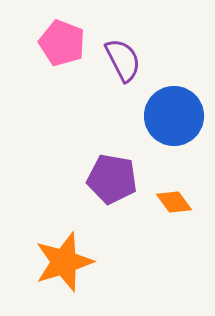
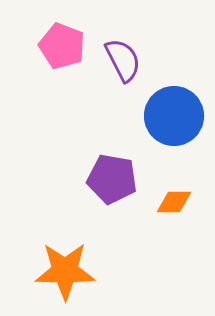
pink pentagon: moved 3 px down
orange diamond: rotated 54 degrees counterclockwise
orange star: moved 1 px right, 9 px down; rotated 18 degrees clockwise
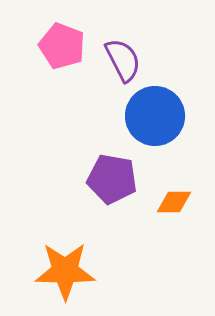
blue circle: moved 19 px left
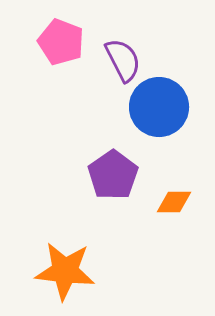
pink pentagon: moved 1 px left, 4 px up
blue circle: moved 4 px right, 9 px up
purple pentagon: moved 1 px right, 4 px up; rotated 27 degrees clockwise
orange star: rotated 6 degrees clockwise
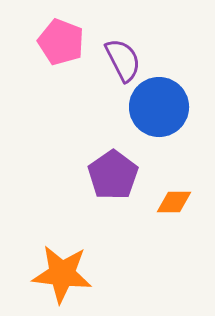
orange star: moved 3 px left, 3 px down
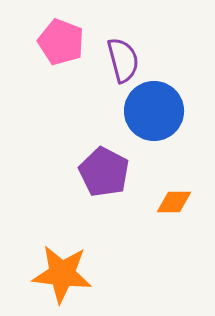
purple semicircle: rotated 12 degrees clockwise
blue circle: moved 5 px left, 4 px down
purple pentagon: moved 9 px left, 3 px up; rotated 9 degrees counterclockwise
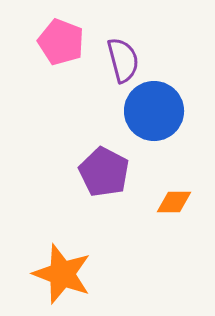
orange star: rotated 14 degrees clockwise
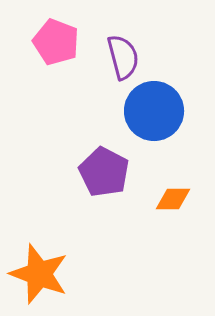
pink pentagon: moved 5 px left
purple semicircle: moved 3 px up
orange diamond: moved 1 px left, 3 px up
orange star: moved 23 px left
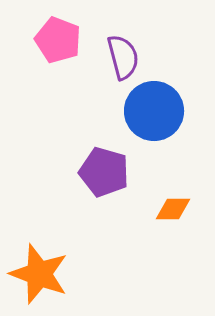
pink pentagon: moved 2 px right, 2 px up
purple pentagon: rotated 12 degrees counterclockwise
orange diamond: moved 10 px down
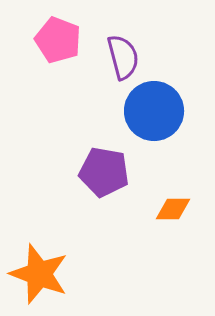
purple pentagon: rotated 6 degrees counterclockwise
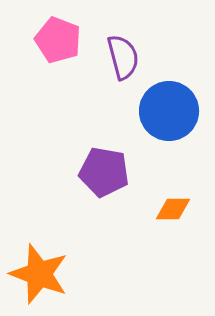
blue circle: moved 15 px right
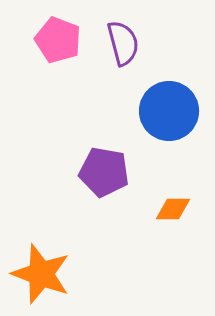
purple semicircle: moved 14 px up
orange star: moved 2 px right
